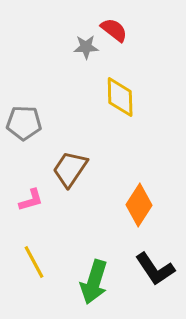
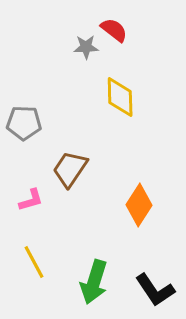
black L-shape: moved 21 px down
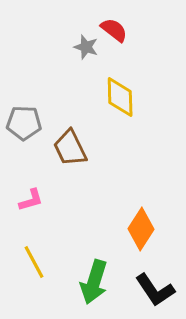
gray star: rotated 20 degrees clockwise
brown trapezoid: moved 21 px up; rotated 60 degrees counterclockwise
orange diamond: moved 2 px right, 24 px down
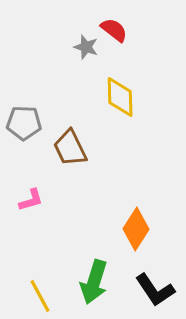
orange diamond: moved 5 px left
yellow line: moved 6 px right, 34 px down
